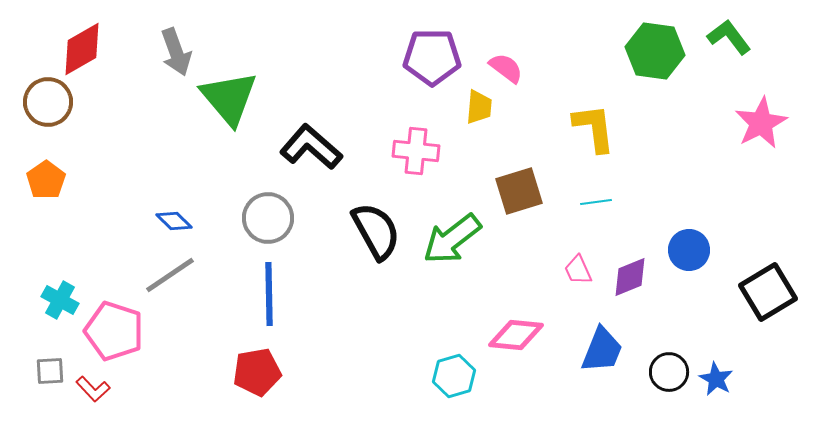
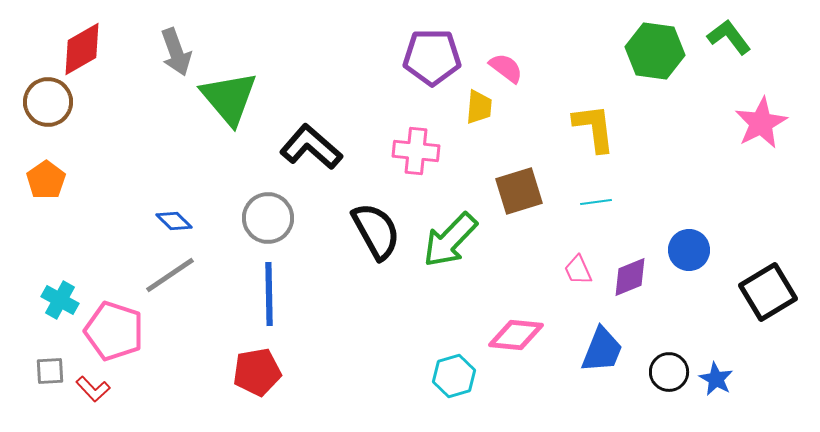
green arrow: moved 2 px left, 1 px down; rotated 8 degrees counterclockwise
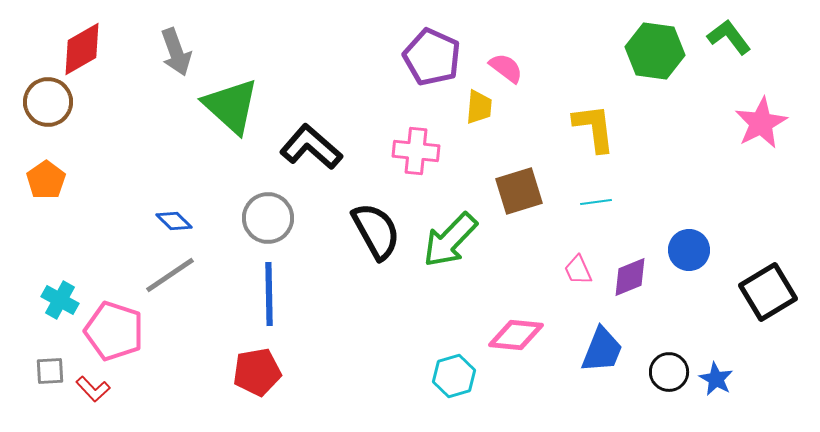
purple pentagon: rotated 24 degrees clockwise
green triangle: moved 2 px right, 8 px down; rotated 8 degrees counterclockwise
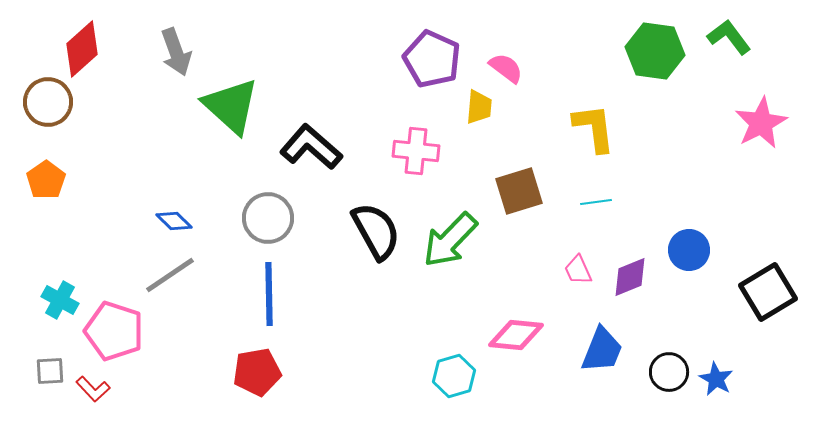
red diamond: rotated 12 degrees counterclockwise
purple pentagon: moved 2 px down
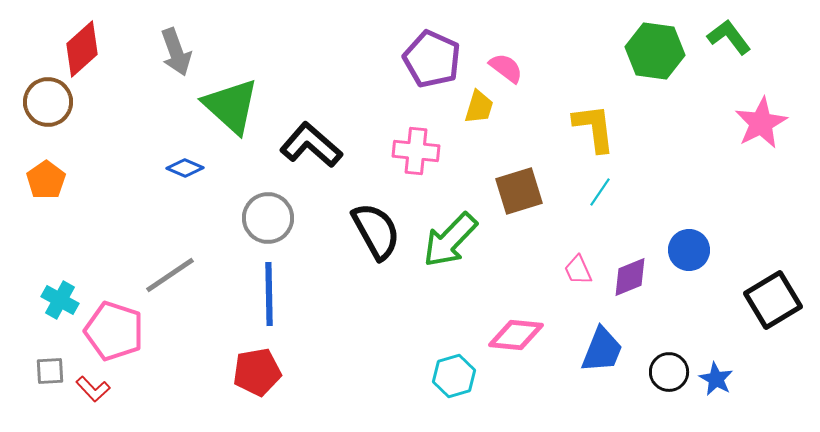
yellow trapezoid: rotated 12 degrees clockwise
black L-shape: moved 2 px up
cyan line: moved 4 px right, 10 px up; rotated 48 degrees counterclockwise
blue diamond: moved 11 px right, 53 px up; rotated 21 degrees counterclockwise
black square: moved 5 px right, 8 px down
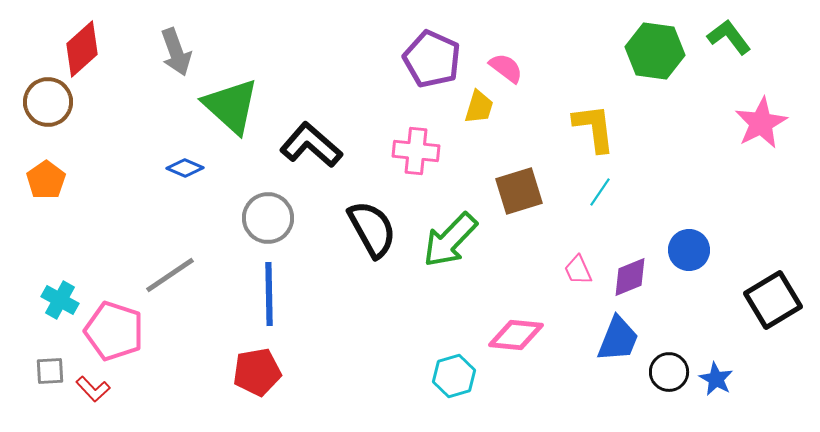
black semicircle: moved 4 px left, 2 px up
blue trapezoid: moved 16 px right, 11 px up
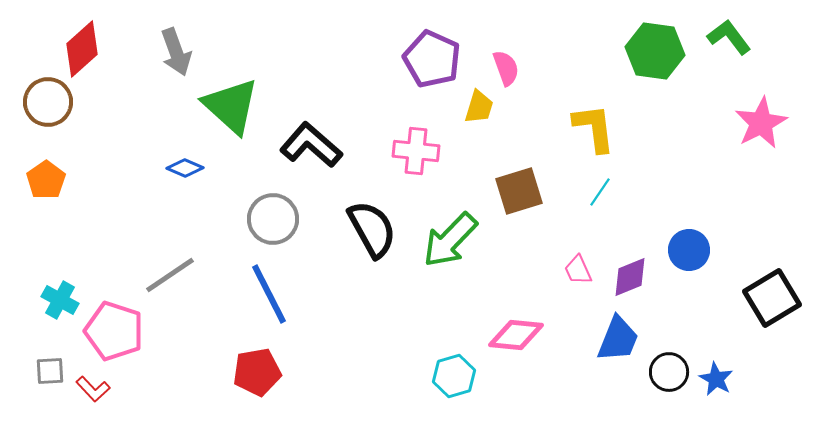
pink semicircle: rotated 33 degrees clockwise
gray circle: moved 5 px right, 1 px down
blue line: rotated 26 degrees counterclockwise
black square: moved 1 px left, 2 px up
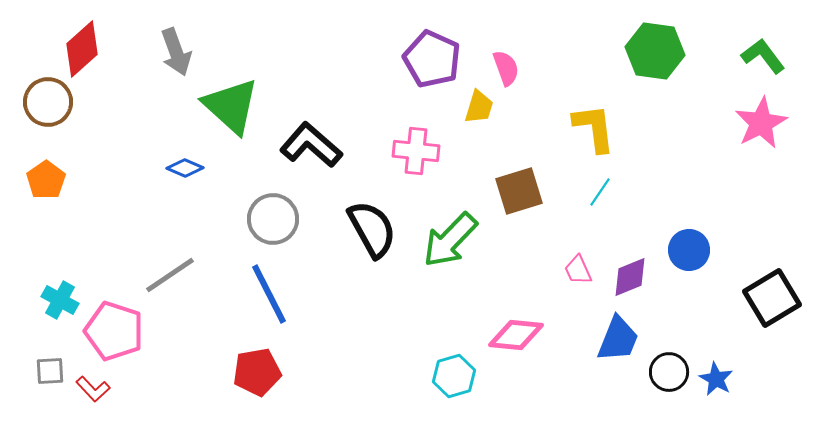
green L-shape: moved 34 px right, 19 px down
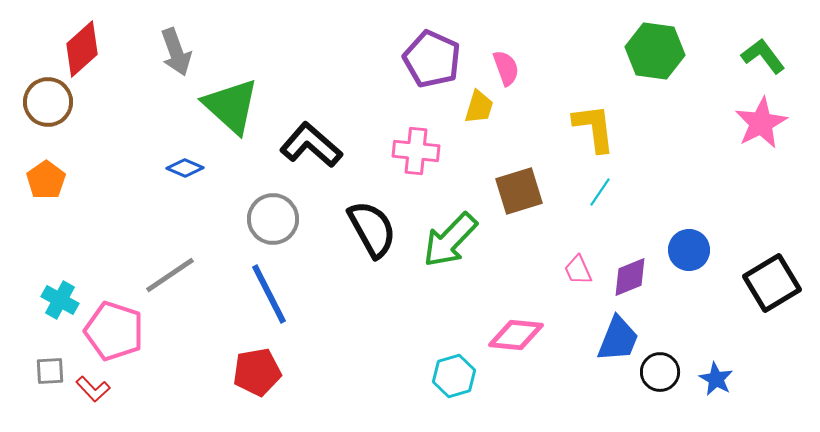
black square: moved 15 px up
black circle: moved 9 px left
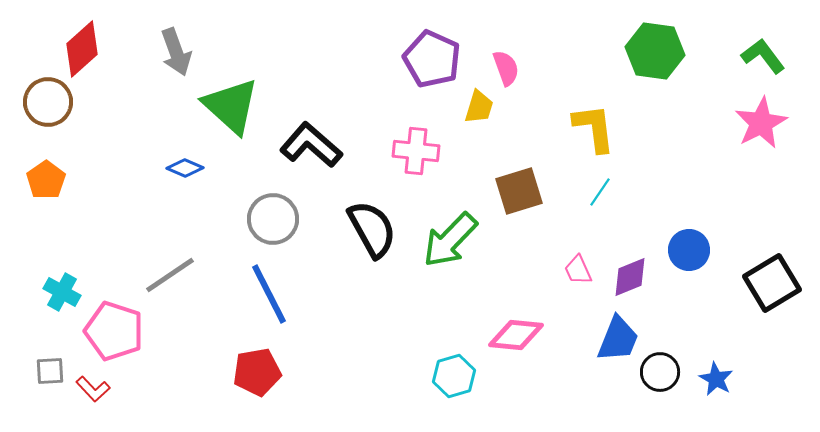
cyan cross: moved 2 px right, 8 px up
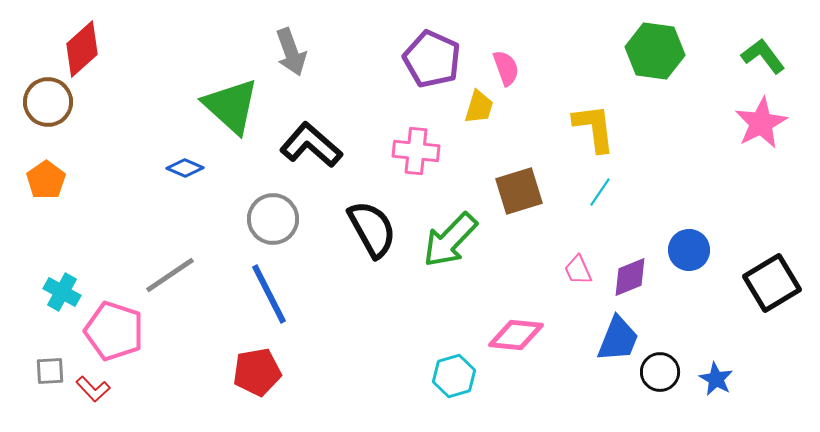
gray arrow: moved 115 px right
